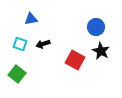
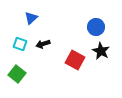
blue triangle: moved 1 px up; rotated 32 degrees counterclockwise
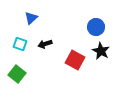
black arrow: moved 2 px right
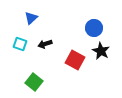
blue circle: moved 2 px left, 1 px down
green square: moved 17 px right, 8 px down
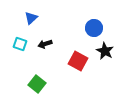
black star: moved 4 px right
red square: moved 3 px right, 1 px down
green square: moved 3 px right, 2 px down
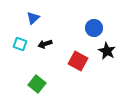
blue triangle: moved 2 px right
black star: moved 2 px right
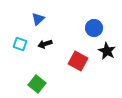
blue triangle: moved 5 px right, 1 px down
